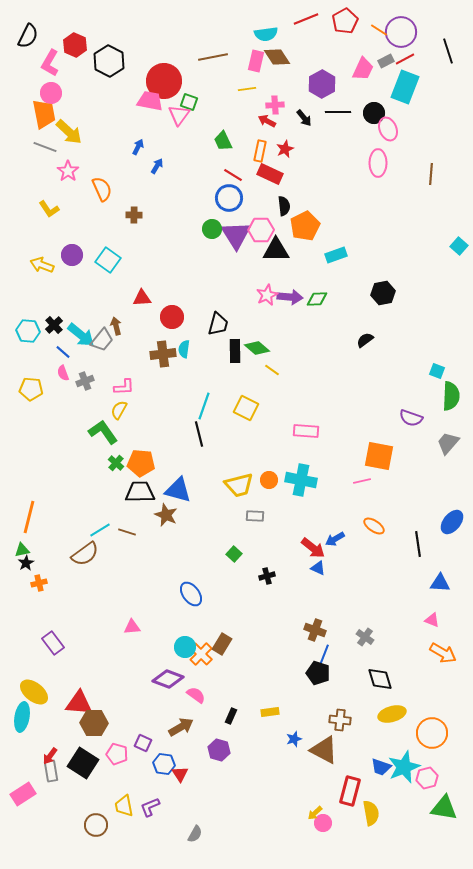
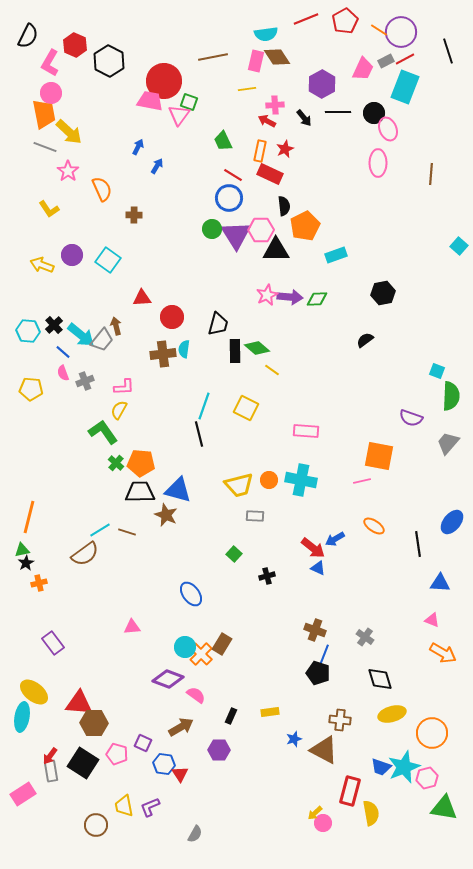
purple hexagon at (219, 750): rotated 15 degrees counterclockwise
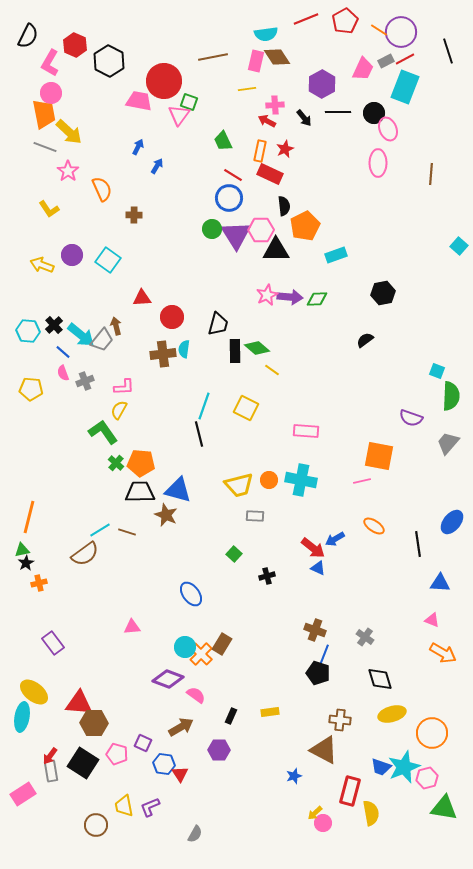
pink trapezoid at (150, 101): moved 11 px left
blue star at (294, 739): moved 37 px down
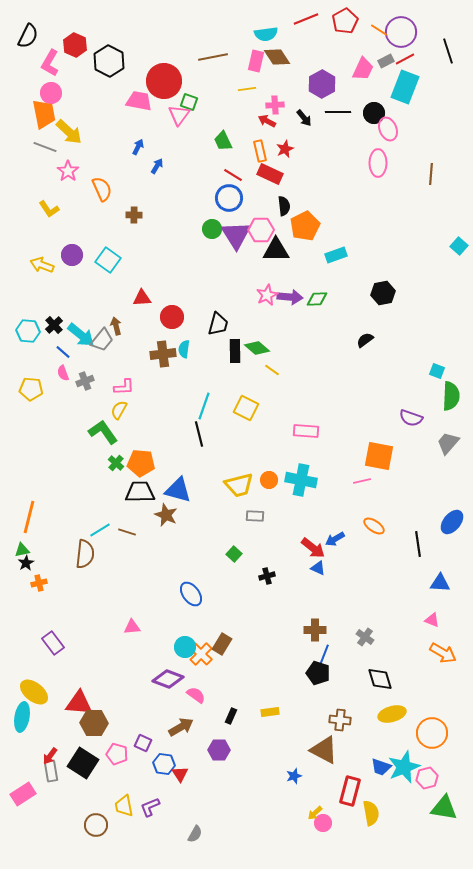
orange rectangle at (260, 151): rotated 25 degrees counterclockwise
brown semicircle at (85, 554): rotated 48 degrees counterclockwise
brown cross at (315, 630): rotated 20 degrees counterclockwise
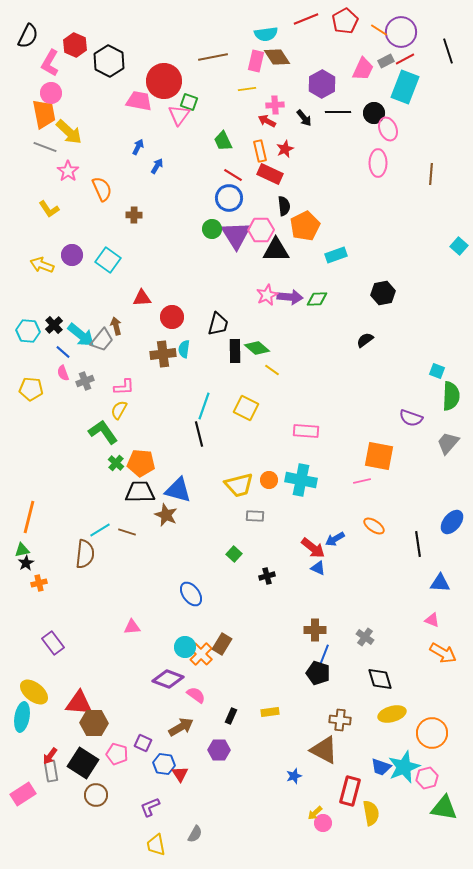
yellow trapezoid at (124, 806): moved 32 px right, 39 px down
brown circle at (96, 825): moved 30 px up
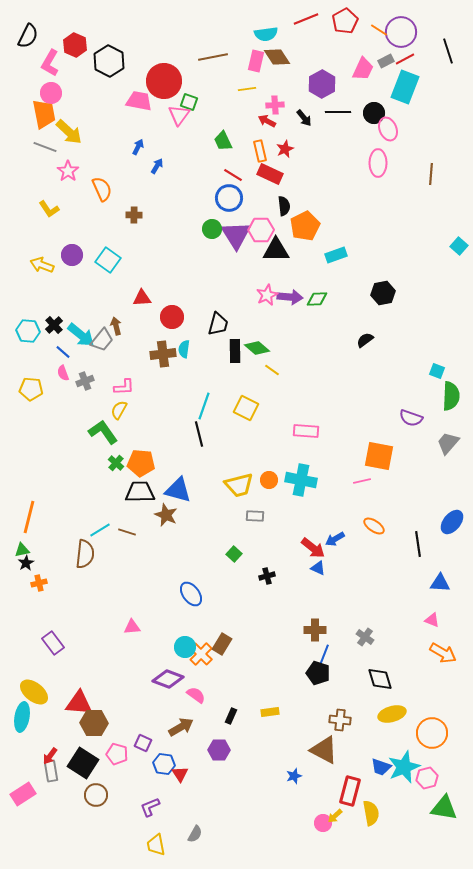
yellow arrow at (315, 813): moved 20 px right, 3 px down
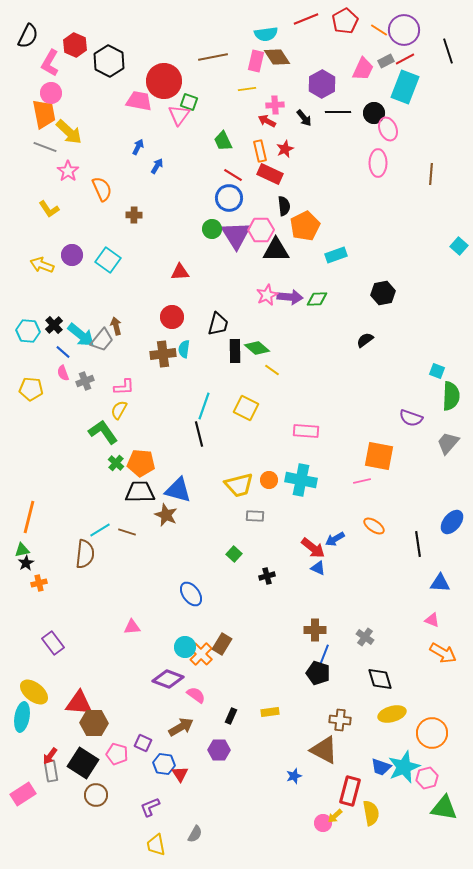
purple circle at (401, 32): moved 3 px right, 2 px up
red triangle at (142, 298): moved 38 px right, 26 px up
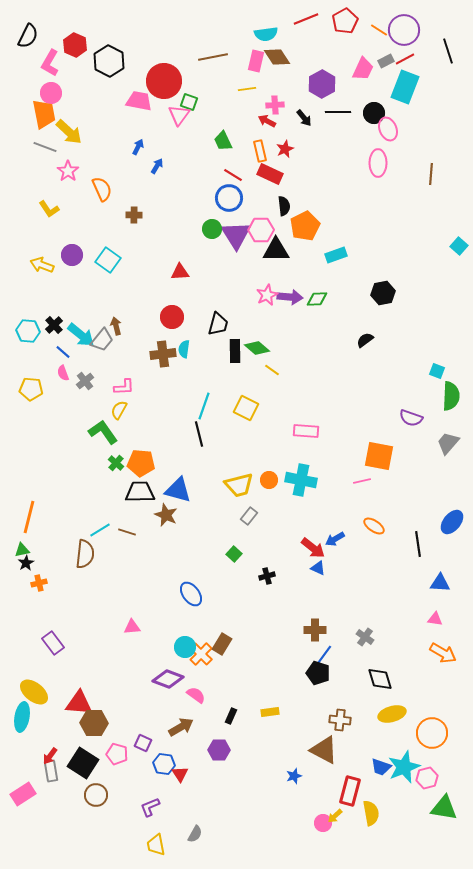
gray cross at (85, 381): rotated 18 degrees counterclockwise
gray rectangle at (255, 516): moved 6 px left; rotated 54 degrees counterclockwise
pink triangle at (432, 620): moved 3 px right, 1 px up; rotated 14 degrees counterclockwise
blue line at (324, 655): rotated 15 degrees clockwise
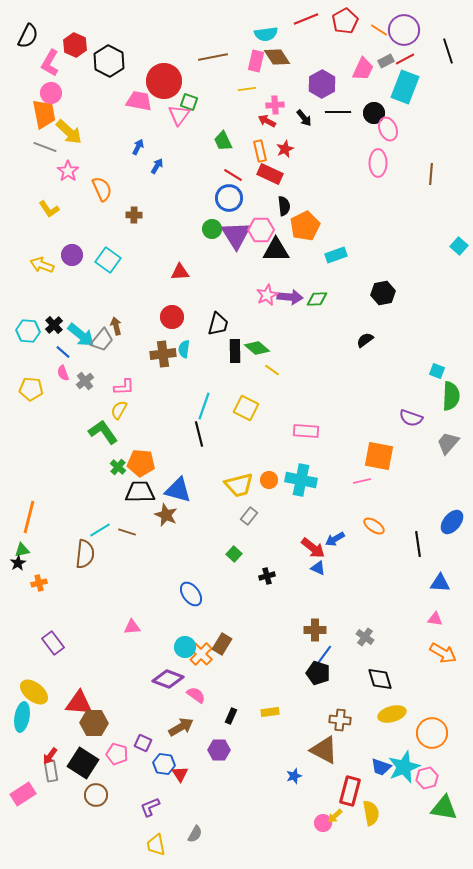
green cross at (116, 463): moved 2 px right, 4 px down
black star at (26, 563): moved 8 px left
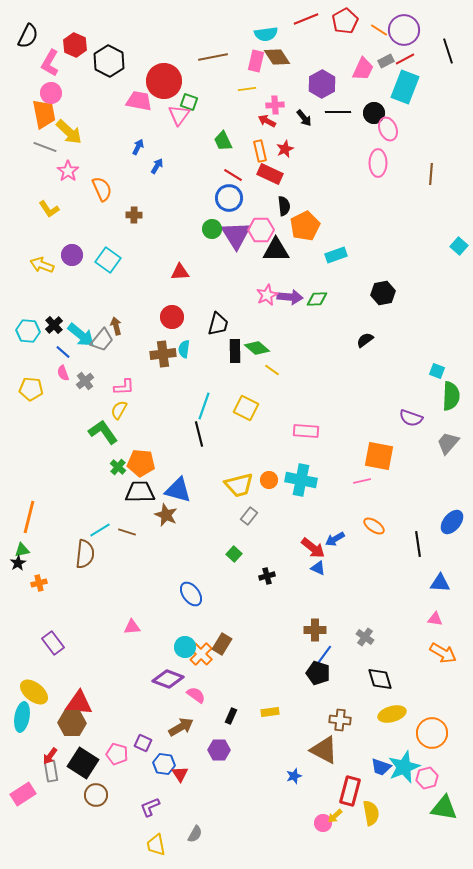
brown hexagon at (94, 723): moved 22 px left
